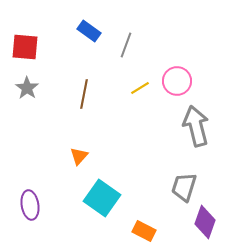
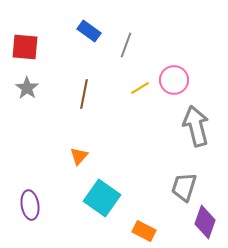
pink circle: moved 3 px left, 1 px up
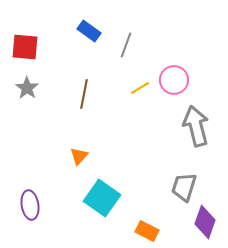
orange rectangle: moved 3 px right
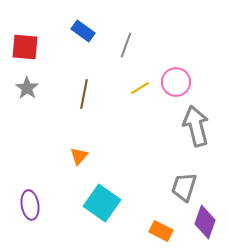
blue rectangle: moved 6 px left
pink circle: moved 2 px right, 2 px down
cyan square: moved 5 px down
orange rectangle: moved 14 px right
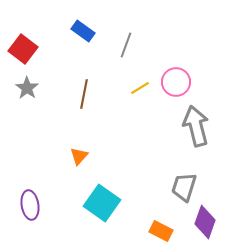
red square: moved 2 px left, 2 px down; rotated 32 degrees clockwise
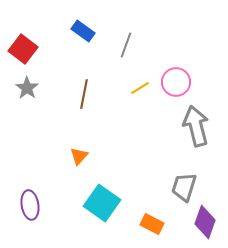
orange rectangle: moved 9 px left, 7 px up
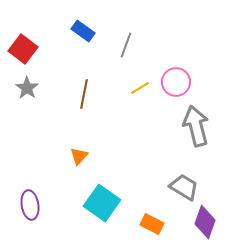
gray trapezoid: rotated 104 degrees clockwise
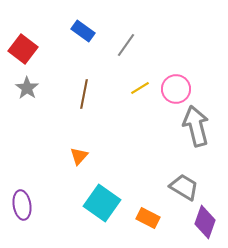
gray line: rotated 15 degrees clockwise
pink circle: moved 7 px down
purple ellipse: moved 8 px left
orange rectangle: moved 4 px left, 6 px up
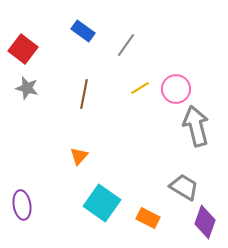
gray star: rotated 20 degrees counterclockwise
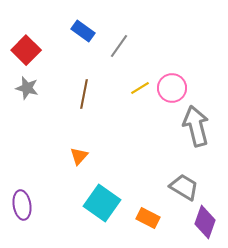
gray line: moved 7 px left, 1 px down
red square: moved 3 px right, 1 px down; rotated 8 degrees clockwise
pink circle: moved 4 px left, 1 px up
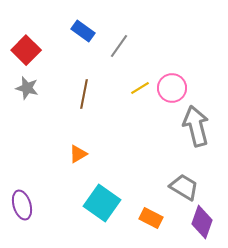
orange triangle: moved 1 px left, 2 px up; rotated 18 degrees clockwise
purple ellipse: rotated 8 degrees counterclockwise
orange rectangle: moved 3 px right
purple diamond: moved 3 px left
